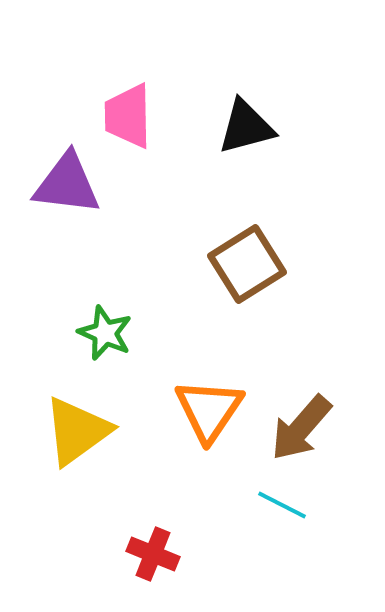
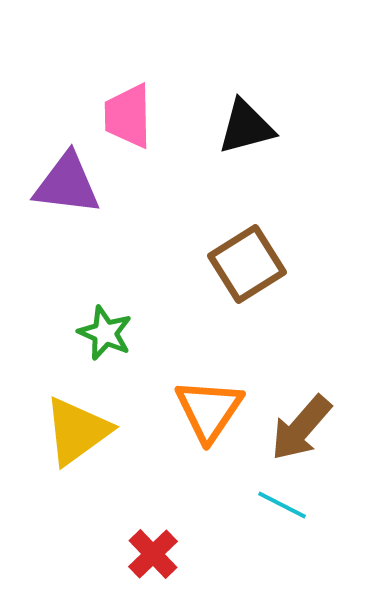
red cross: rotated 24 degrees clockwise
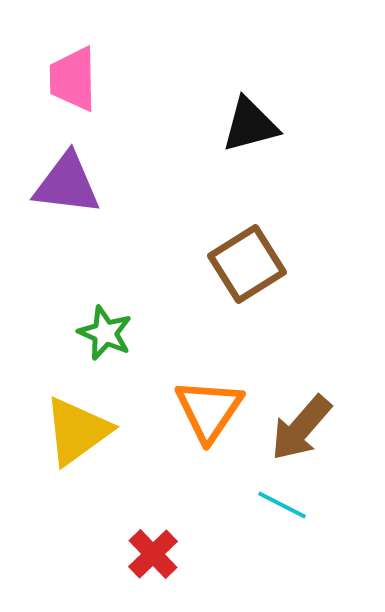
pink trapezoid: moved 55 px left, 37 px up
black triangle: moved 4 px right, 2 px up
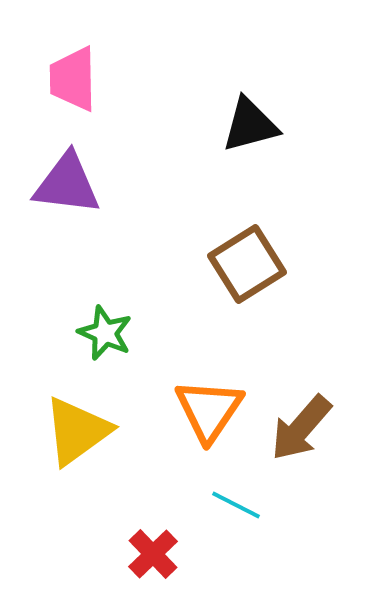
cyan line: moved 46 px left
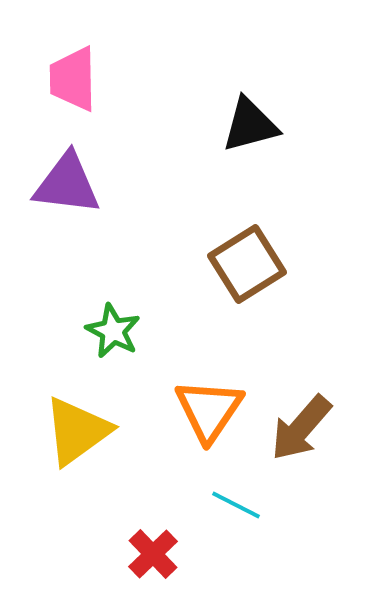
green star: moved 8 px right, 2 px up; rotated 4 degrees clockwise
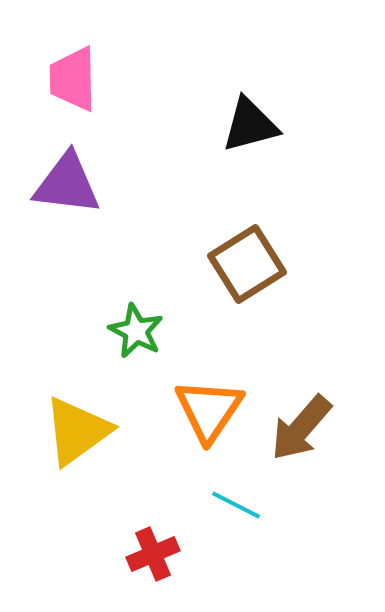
green star: moved 23 px right
red cross: rotated 21 degrees clockwise
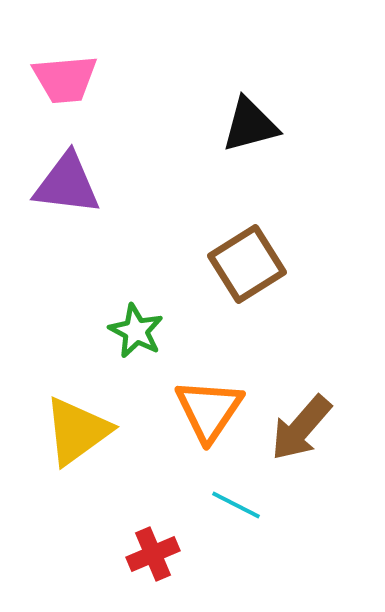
pink trapezoid: moved 8 px left; rotated 94 degrees counterclockwise
